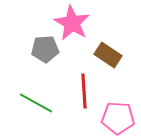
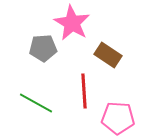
gray pentagon: moved 2 px left, 1 px up
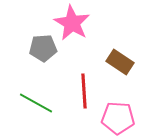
brown rectangle: moved 12 px right, 7 px down
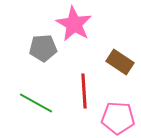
pink star: moved 2 px right, 1 px down
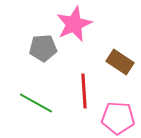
pink star: rotated 18 degrees clockwise
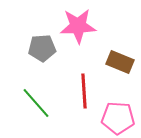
pink star: moved 4 px right, 2 px down; rotated 21 degrees clockwise
gray pentagon: moved 1 px left
brown rectangle: rotated 12 degrees counterclockwise
green line: rotated 20 degrees clockwise
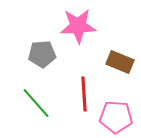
gray pentagon: moved 6 px down
red line: moved 3 px down
pink pentagon: moved 2 px left, 1 px up
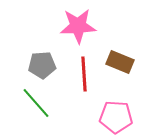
gray pentagon: moved 11 px down
red line: moved 20 px up
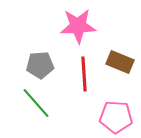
gray pentagon: moved 2 px left
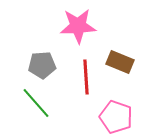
gray pentagon: moved 2 px right
red line: moved 2 px right, 3 px down
pink pentagon: rotated 16 degrees clockwise
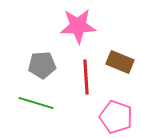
green line: rotated 32 degrees counterclockwise
